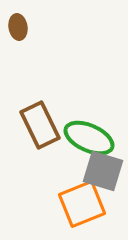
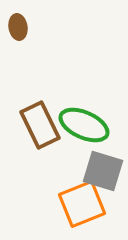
green ellipse: moved 5 px left, 13 px up
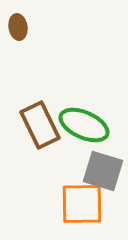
orange square: rotated 21 degrees clockwise
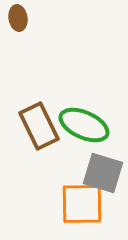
brown ellipse: moved 9 px up
brown rectangle: moved 1 px left, 1 px down
gray square: moved 2 px down
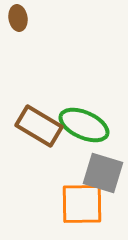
brown rectangle: rotated 33 degrees counterclockwise
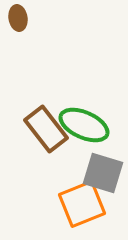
brown rectangle: moved 7 px right, 3 px down; rotated 21 degrees clockwise
orange square: rotated 21 degrees counterclockwise
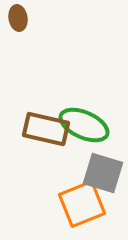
brown rectangle: rotated 39 degrees counterclockwise
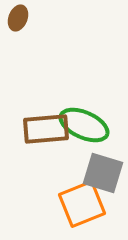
brown ellipse: rotated 30 degrees clockwise
brown rectangle: rotated 18 degrees counterclockwise
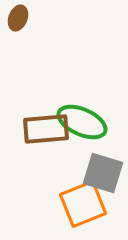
green ellipse: moved 2 px left, 3 px up
orange square: moved 1 px right
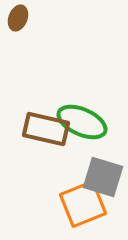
brown rectangle: rotated 18 degrees clockwise
gray square: moved 4 px down
